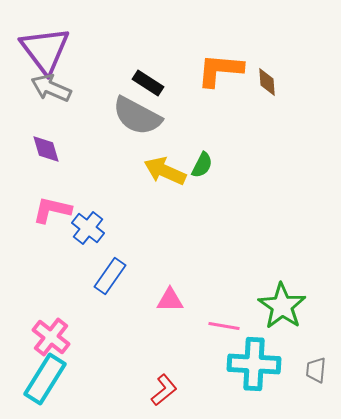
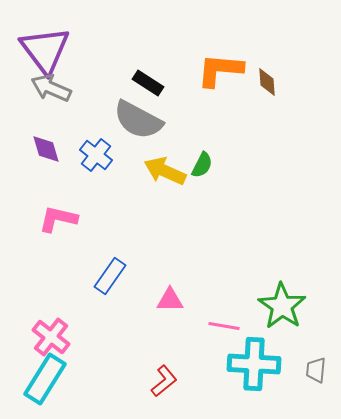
gray semicircle: moved 1 px right, 4 px down
pink L-shape: moved 6 px right, 9 px down
blue cross: moved 8 px right, 73 px up
red L-shape: moved 9 px up
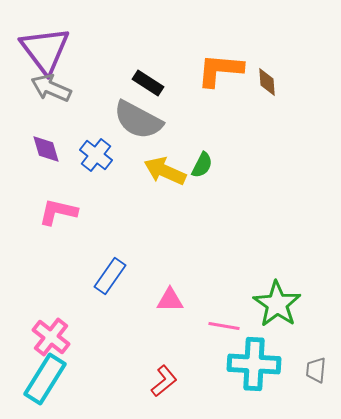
pink L-shape: moved 7 px up
green star: moved 5 px left, 2 px up
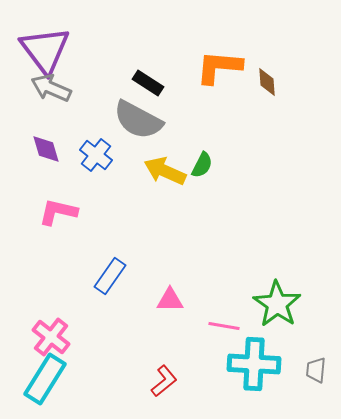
orange L-shape: moved 1 px left, 3 px up
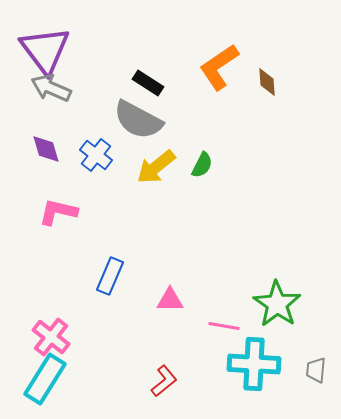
orange L-shape: rotated 39 degrees counterclockwise
yellow arrow: moved 9 px left, 4 px up; rotated 63 degrees counterclockwise
blue rectangle: rotated 12 degrees counterclockwise
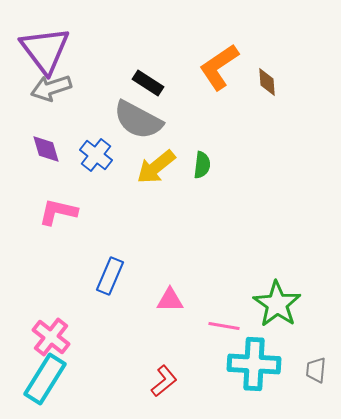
gray arrow: rotated 42 degrees counterclockwise
green semicircle: rotated 20 degrees counterclockwise
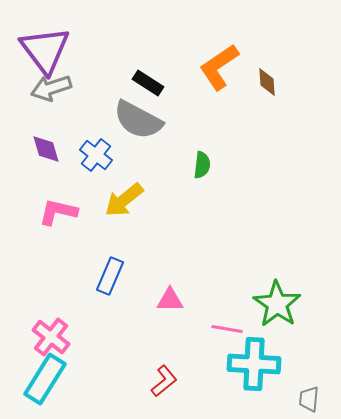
yellow arrow: moved 32 px left, 33 px down
pink line: moved 3 px right, 3 px down
gray trapezoid: moved 7 px left, 29 px down
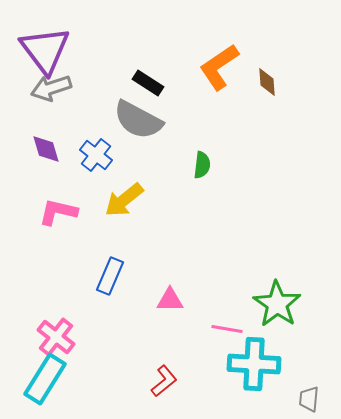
pink cross: moved 5 px right
